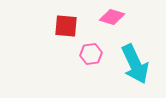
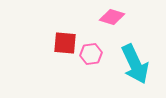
red square: moved 1 px left, 17 px down
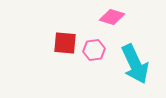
pink hexagon: moved 3 px right, 4 px up
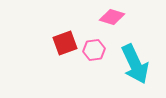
red square: rotated 25 degrees counterclockwise
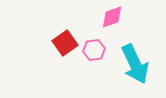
pink diamond: rotated 35 degrees counterclockwise
red square: rotated 15 degrees counterclockwise
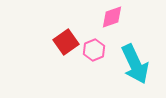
red square: moved 1 px right, 1 px up
pink hexagon: rotated 15 degrees counterclockwise
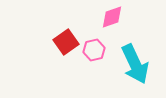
pink hexagon: rotated 10 degrees clockwise
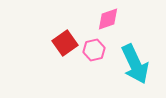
pink diamond: moved 4 px left, 2 px down
red square: moved 1 px left, 1 px down
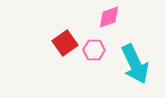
pink diamond: moved 1 px right, 2 px up
pink hexagon: rotated 15 degrees clockwise
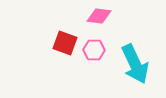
pink diamond: moved 10 px left, 1 px up; rotated 25 degrees clockwise
red square: rotated 35 degrees counterclockwise
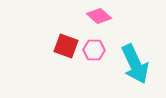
pink diamond: rotated 35 degrees clockwise
red square: moved 1 px right, 3 px down
